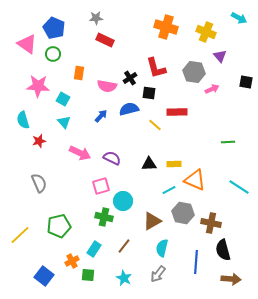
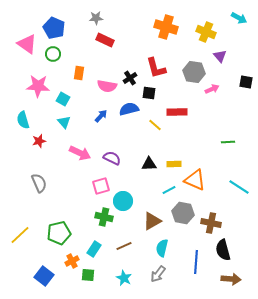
green pentagon at (59, 226): moved 7 px down
brown line at (124, 246): rotated 28 degrees clockwise
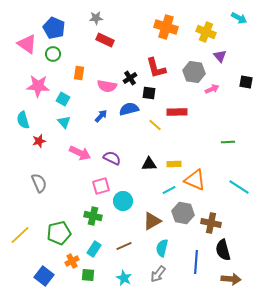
green cross at (104, 217): moved 11 px left, 1 px up
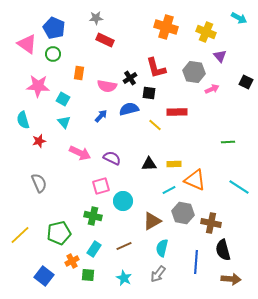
black square at (246, 82): rotated 16 degrees clockwise
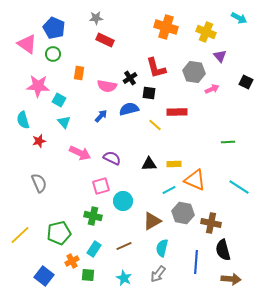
cyan square at (63, 99): moved 4 px left, 1 px down
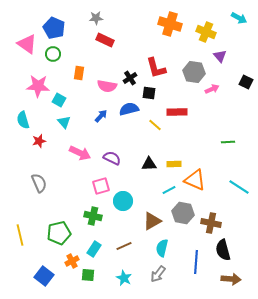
orange cross at (166, 27): moved 4 px right, 3 px up
yellow line at (20, 235): rotated 60 degrees counterclockwise
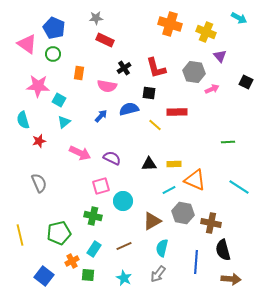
black cross at (130, 78): moved 6 px left, 10 px up
cyan triangle at (64, 122): rotated 32 degrees clockwise
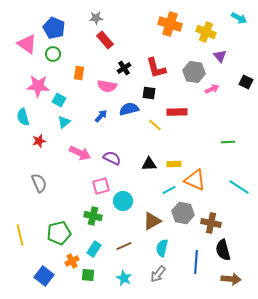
red rectangle at (105, 40): rotated 24 degrees clockwise
cyan semicircle at (23, 120): moved 3 px up
